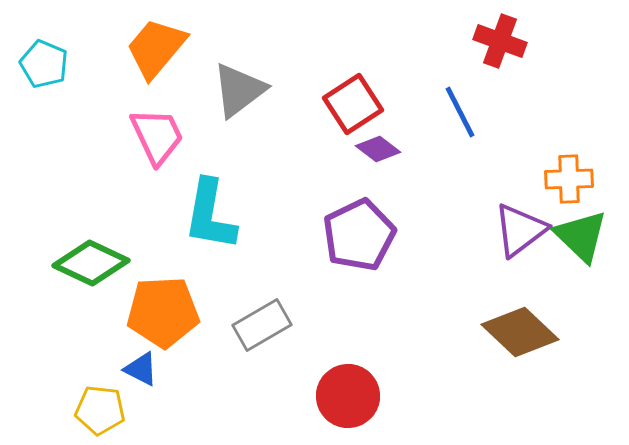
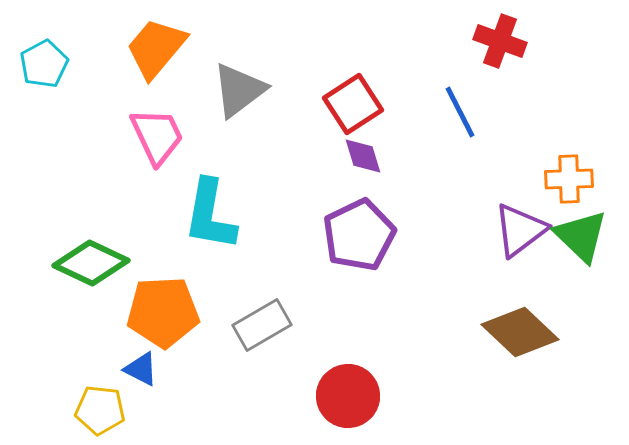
cyan pentagon: rotated 21 degrees clockwise
purple diamond: moved 15 px left, 7 px down; rotated 36 degrees clockwise
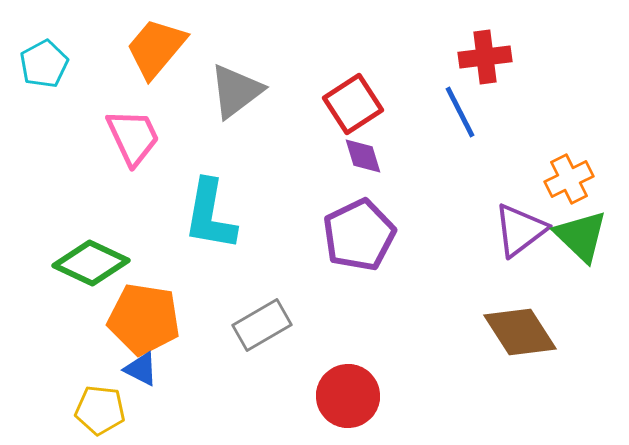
red cross: moved 15 px left, 16 px down; rotated 27 degrees counterclockwise
gray triangle: moved 3 px left, 1 px down
pink trapezoid: moved 24 px left, 1 px down
orange cross: rotated 24 degrees counterclockwise
orange pentagon: moved 19 px left, 7 px down; rotated 12 degrees clockwise
brown diamond: rotated 14 degrees clockwise
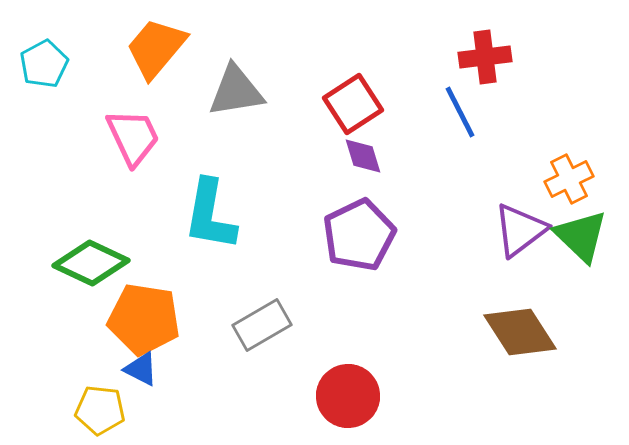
gray triangle: rotated 28 degrees clockwise
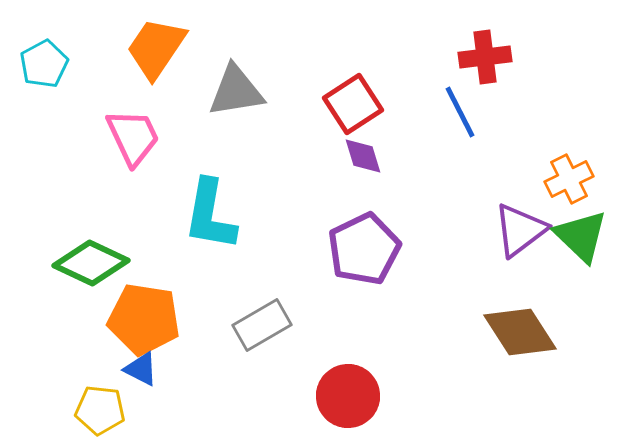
orange trapezoid: rotated 6 degrees counterclockwise
purple pentagon: moved 5 px right, 14 px down
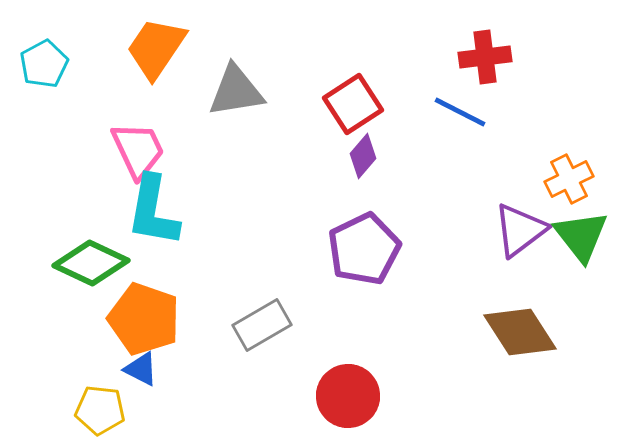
blue line: rotated 36 degrees counterclockwise
pink trapezoid: moved 5 px right, 13 px down
purple diamond: rotated 57 degrees clockwise
cyan L-shape: moved 57 px left, 4 px up
green triangle: rotated 8 degrees clockwise
orange pentagon: rotated 10 degrees clockwise
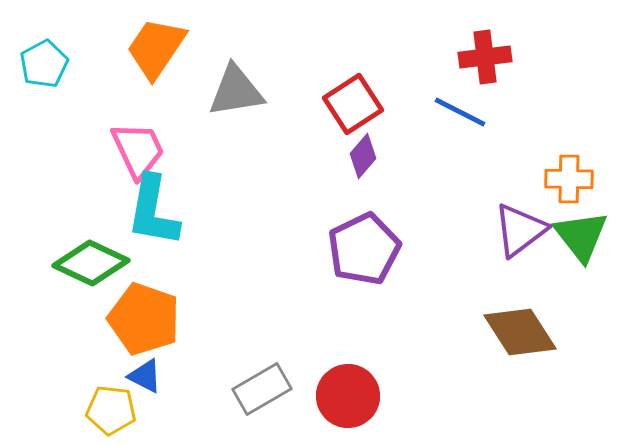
orange cross: rotated 27 degrees clockwise
gray rectangle: moved 64 px down
blue triangle: moved 4 px right, 7 px down
yellow pentagon: moved 11 px right
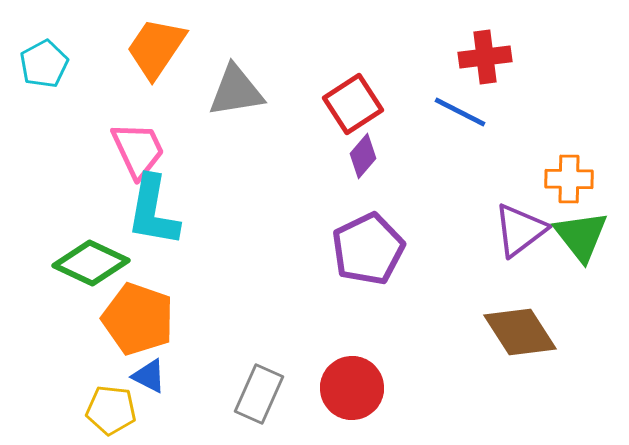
purple pentagon: moved 4 px right
orange pentagon: moved 6 px left
blue triangle: moved 4 px right
gray rectangle: moved 3 px left, 5 px down; rotated 36 degrees counterclockwise
red circle: moved 4 px right, 8 px up
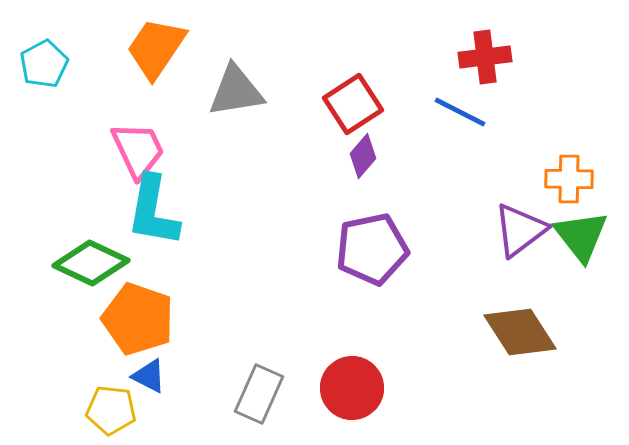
purple pentagon: moved 4 px right; rotated 14 degrees clockwise
